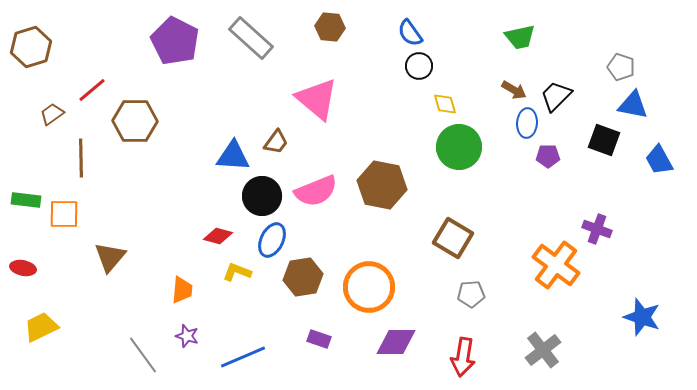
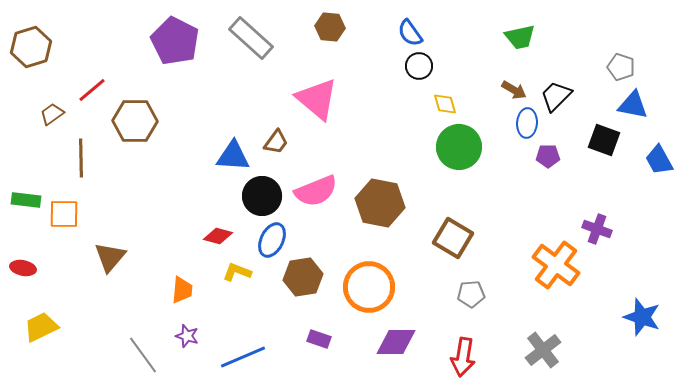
brown hexagon at (382, 185): moved 2 px left, 18 px down
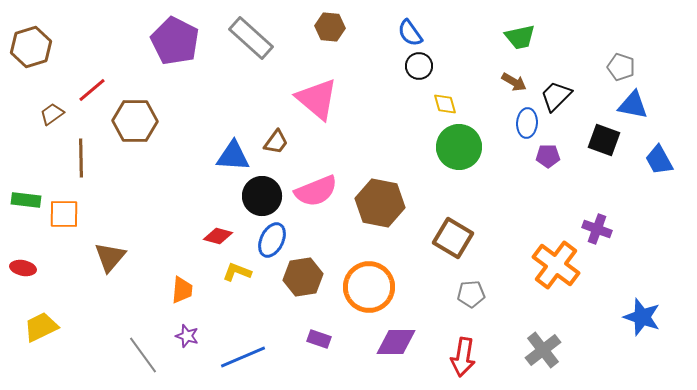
brown arrow at (514, 90): moved 8 px up
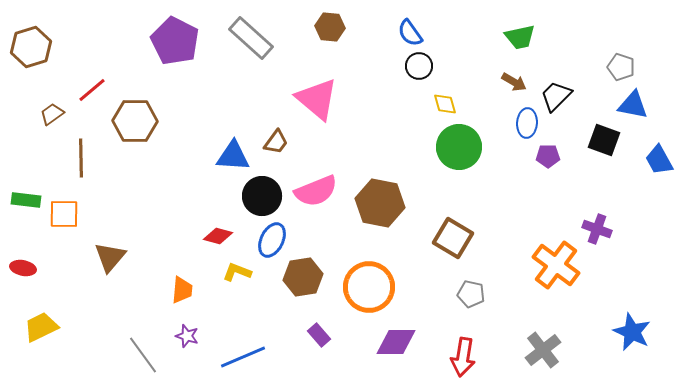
gray pentagon at (471, 294): rotated 16 degrees clockwise
blue star at (642, 317): moved 10 px left, 15 px down; rotated 6 degrees clockwise
purple rectangle at (319, 339): moved 4 px up; rotated 30 degrees clockwise
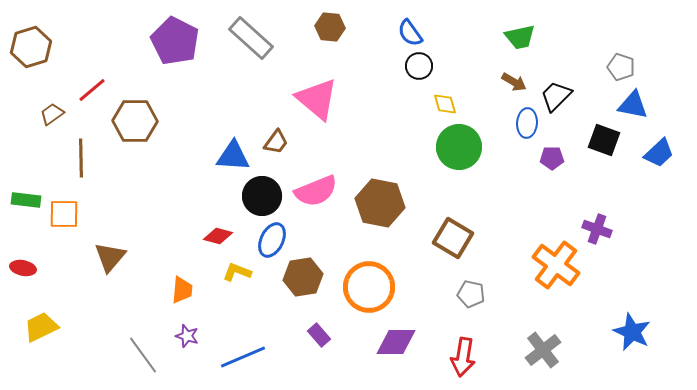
purple pentagon at (548, 156): moved 4 px right, 2 px down
blue trapezoid at (659, 160): moved 7 px up; rotated 104 degrees counterclockwise
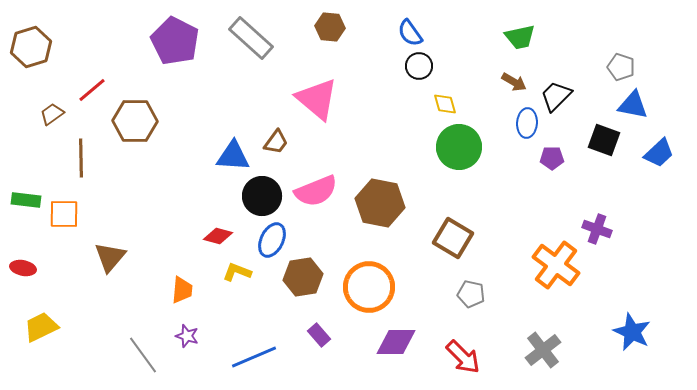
blue line at (243, 357): moved 11 px right
red arrow at (463, 357): rotated 54 degrees counterclockwise
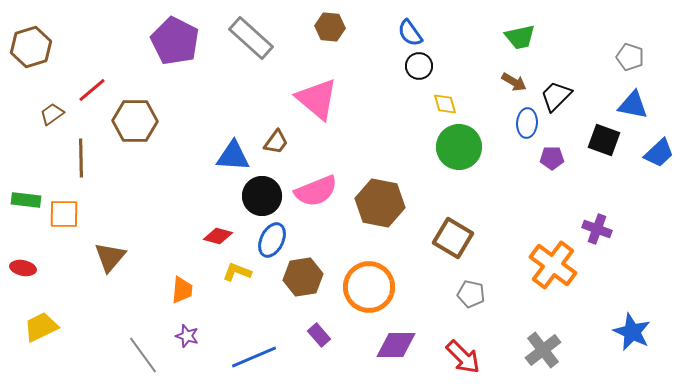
gray pentagon at (621, 67): moved 9 px right, 10 px up
orange cross at (556, 265): moved 3 px left
purple diamond at (396, 342): moved 3 px down
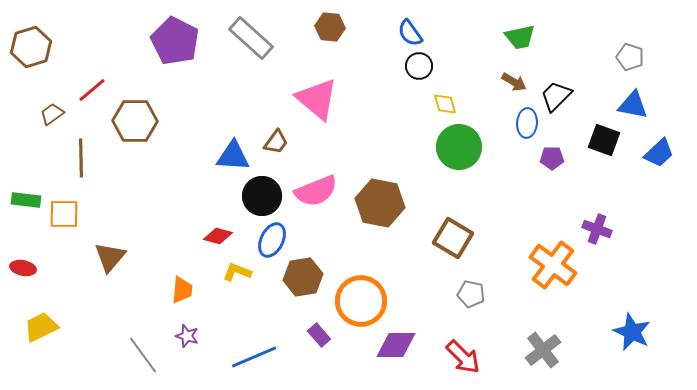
orange circle at (369, 287): moved 8 px left, 14 px down
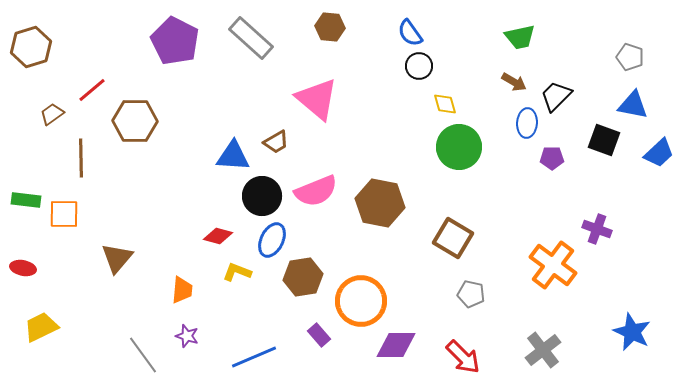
brown trapezoid at (276, 142): rotated 24 degrees clockwise
brown triangle at (110, 257): moved 7 px right, 1 px down
